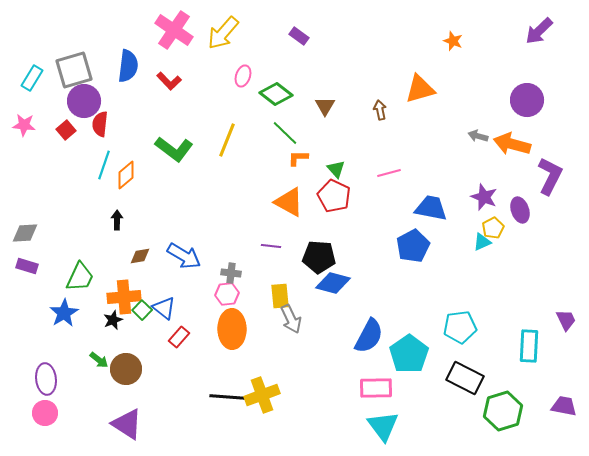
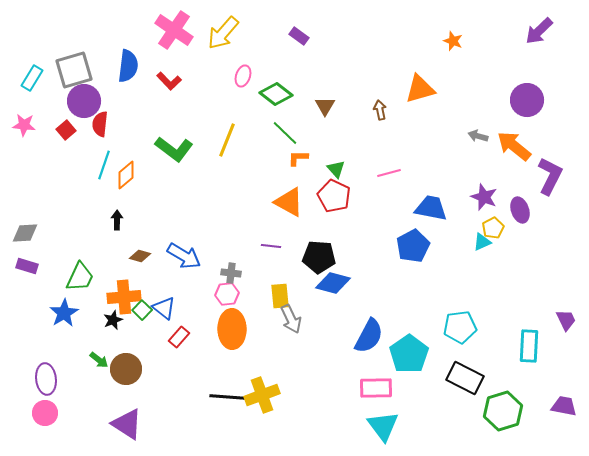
orange arrow at (512, 144): moved 2 px right, 2 px down; rotated 24 degrees clockwise
brown diamond at (140, 256): rotated 25 degrees clockwise
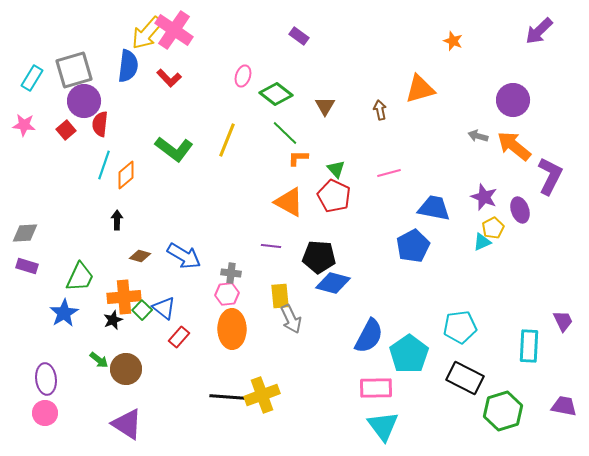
yellow arrow at (223, 33): moved 76 px left
red L-shape at (169, 81): moved 3 px up
purple circle at (527, 100): moved 14 px left
blue trapezoid at (431, 208): moved 3 px right
purple trapezoid at (566, 320): moved 3 px left, 1 px down
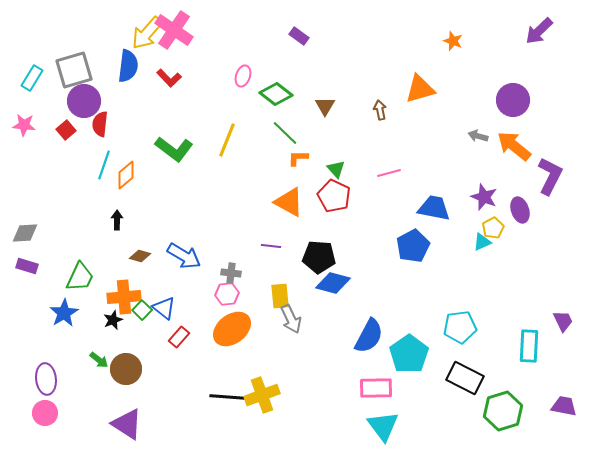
orange ellipse at (232, 329): rotated 54 degrees clockwise
